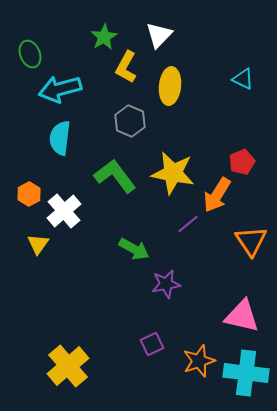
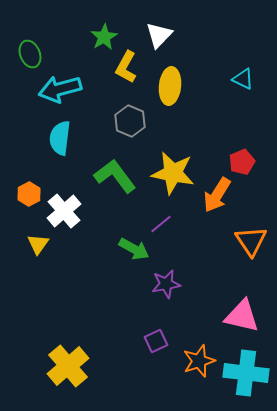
purple line: moved 27 px left
purple square: moved 4 px right, 3 px up
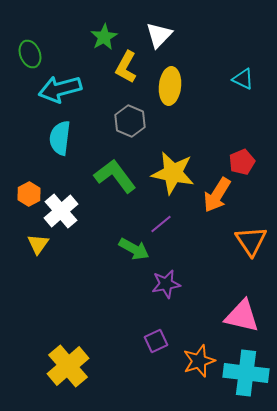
white cross: moved 3 px left
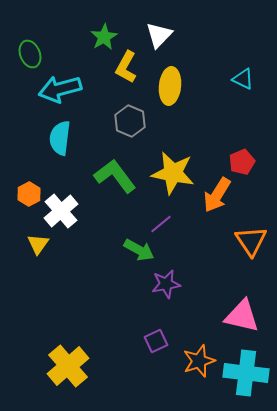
green arrow: moved 5 px right, 1 px down
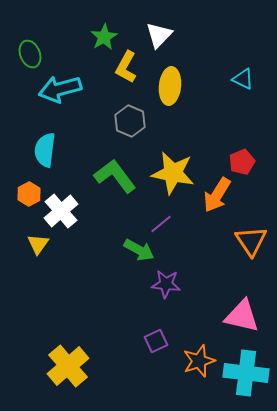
cyan semicircle: moved 15 px left, 12 px down
purple star: rotated 16 degrees clockwise
